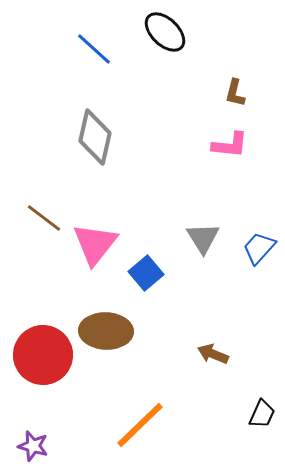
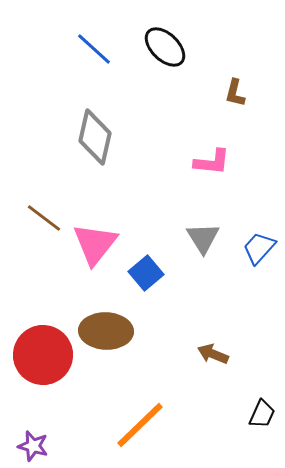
black ellipse: moved 15 px down
pink L-shape: moved 18 px left, 17 px down
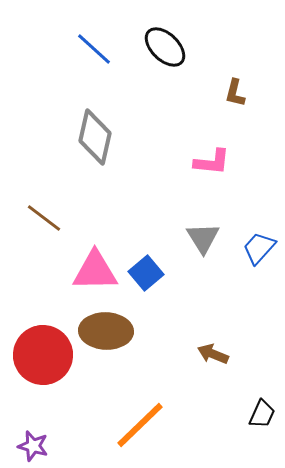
pink triangle: moved 27 px down; rotated 51 degrees clockwise
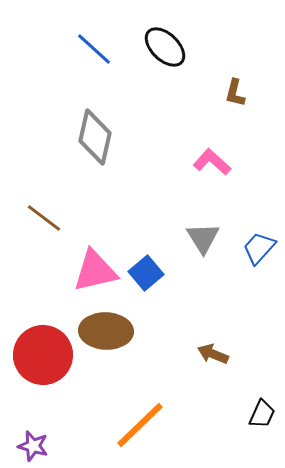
pink L-shape: rotated 144 degrees counterclockwise
pink triangle: rotated 12 degrees counterclockwise
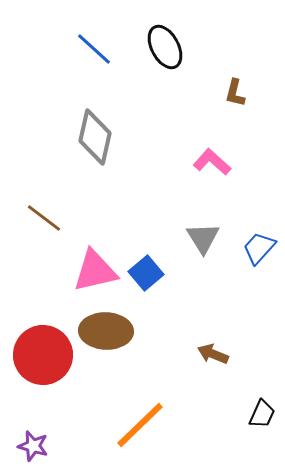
black ellipse: rotated 18 degrees clockwise
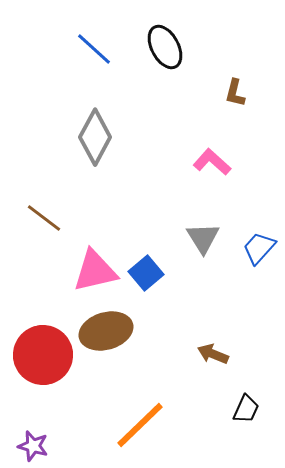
gray diamond: rotated 16 degrees clockwise
brown ellipse: rotated 18 degrees counterclockwise
black trapezoid: moved 16 px left, 5 px up
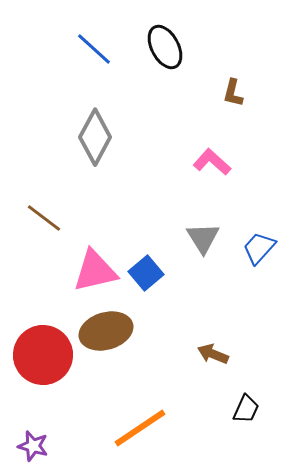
brown L-shape: moved 2 px left
orange line: moved 3 px down; rotated 10 degrees clockwise
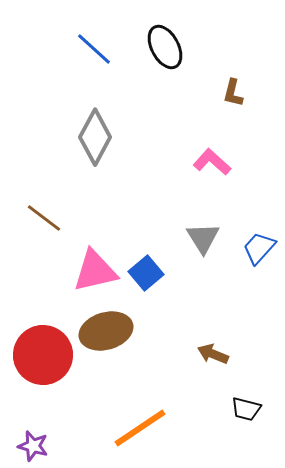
black trapezoid: rotated 80 degrees clockwise
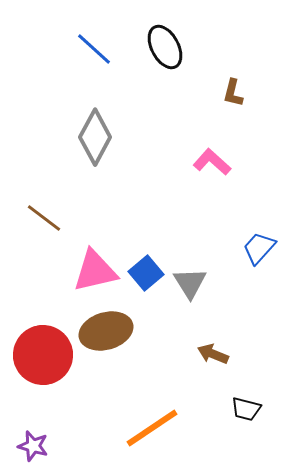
gray triangle: moved 13 px left, 45 px down
orange line: moved 12 px right
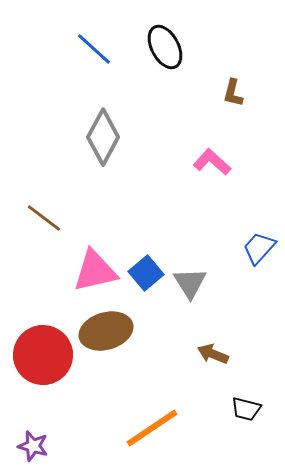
gray diamond: moved 8 px right
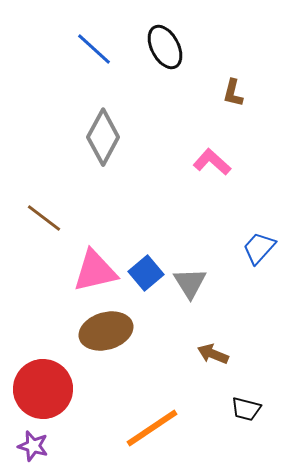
red circle: moved 34 px down
